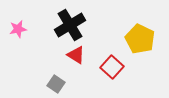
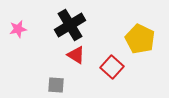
gray square: moved 1 px down; rotated 30 degrees counterclockwise
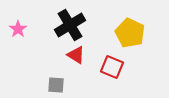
pink star: rotated 24 degrees counterclockwise
yellow pentagon: moved 10 px left, 6 px up
red square: rotated 20 degrees counterclockwise
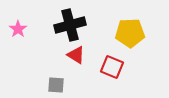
black cross: rotated 16 degrees clockwise
yellow pentagon: rotated 28 degrees counterclockwise
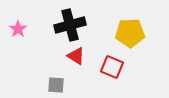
red triangle: moved 1 px down
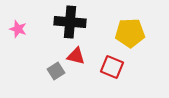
black cross: moved 3 px up; rotated 20 degrees clockwise
pink star: rotated 18 degrees counterclockwise
red triangle: rotated 18 degrees counterclockwise
gray square: moved 14 px up; rotated 36 degrees counterclockwise
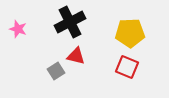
black cross: rotated 32 degrees counterclockwise
red square: moved 15 px right
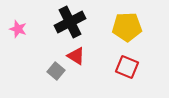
yellow pentagon: moved 3 px left, 6 px up
red triangle: rotated 18 degrees clockwise
gray square: rotated 18 degrees counterclockwise
